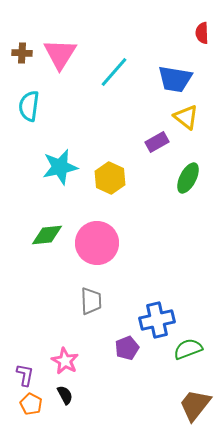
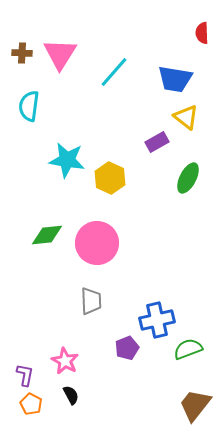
cyan star: moved 7 px right, 7 px up; rotated 21 degrees clockwise
black semicircle: moved 6 px right
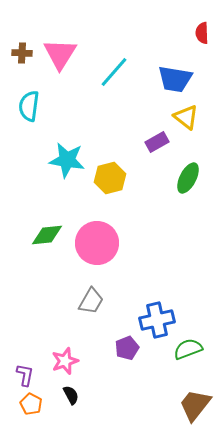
yellow hexagon: rotated 20 degrees clockwise
gray trapezoid: rotated 32 degrees clockwise
pink star: rotated 24 degrees clockwise
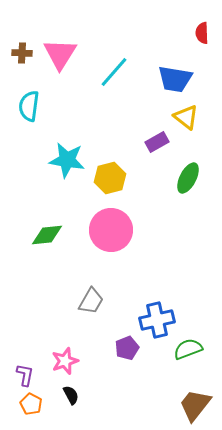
pink circle: moved 14 px right, 13 px up
